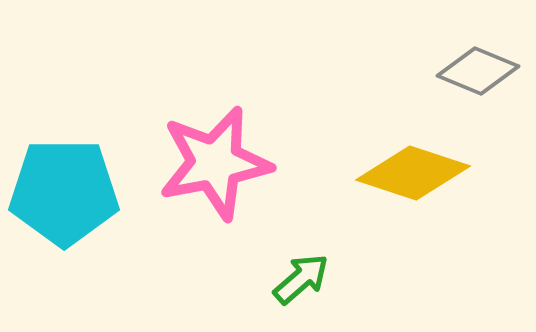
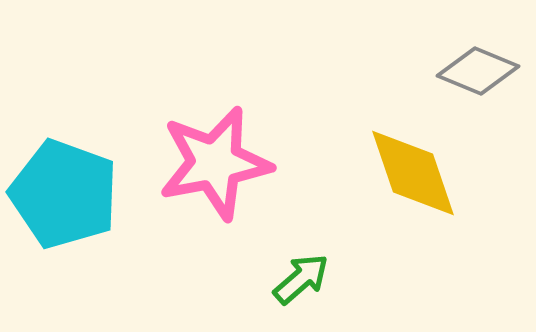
yellow diamond: rotated 53 degrees clockwise
cyan pentagon: moved 2 px down; rotated 20 degrees clockwise
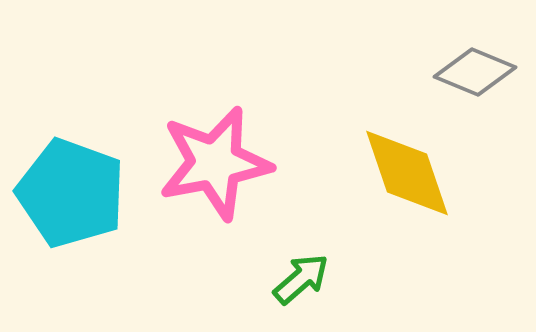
gray diamond: moved 3 px left, 1 px down
yellow diamond: moved 6 px left
cyan pentagon: moved 7 px right, 1 px up
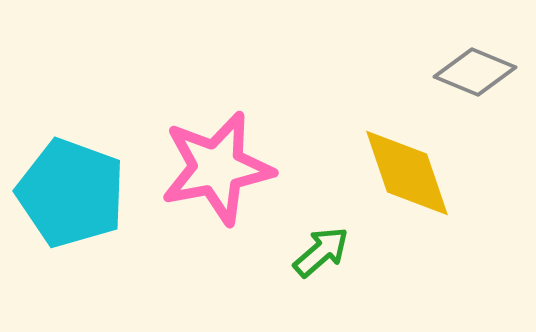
pink star: moved 2 px right, 5 px down
green arrow: moved 20 px right, 27 px up
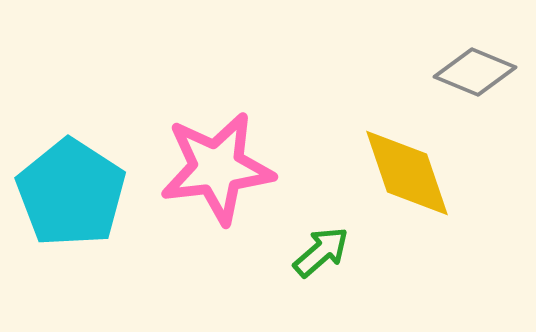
pink star: rotated 4 degrees clockwise
cyan pentagon: rotated 13 degrees clockwise
